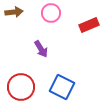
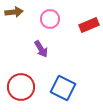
pink circle: moved 1 px left, 6 px down
blue square: moved 1 px right, 1 px down
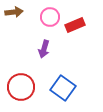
pink circle: moved 2 px up
red rectangle: moved 14 px left
purple arrow: moved 3 px right; rotated 48 degrees clockwise
blue square: rotated 10 degrees clockwise
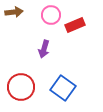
pink circle: moved 1 px right, 2 px up
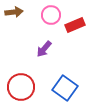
purple arrow: rotated 24 degrees clockwise
blue square: moved 2 px right
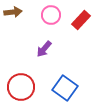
brown arrow: moved 1 px left
red rectangle: moved 6 px right, 5 px up; rotated 24 degrees counterclockwise
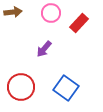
pink circle: moved 2 px up
red rectangle: moved 2 px left, 3 px down
blue square: moved 1 px right
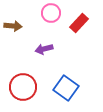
brown arrow: moved 14 px down; rotated 12 degrees clockwise
purple arrow: rotated 36 degrees clockwise
red circle: moved 2 px right
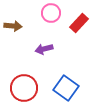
red circle: moved 1 px right, 1 px down
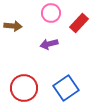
purple arrow: moved 5 px right, 5 px up
blue square: rotated 20 degrees clockwise
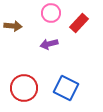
blue square: rotated 30 degrees counterclockwise
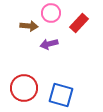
brown arrow: moved 16 px right
blue square: moved 5 px left, 7 px down; rotated 10 degrees counterclockwise
